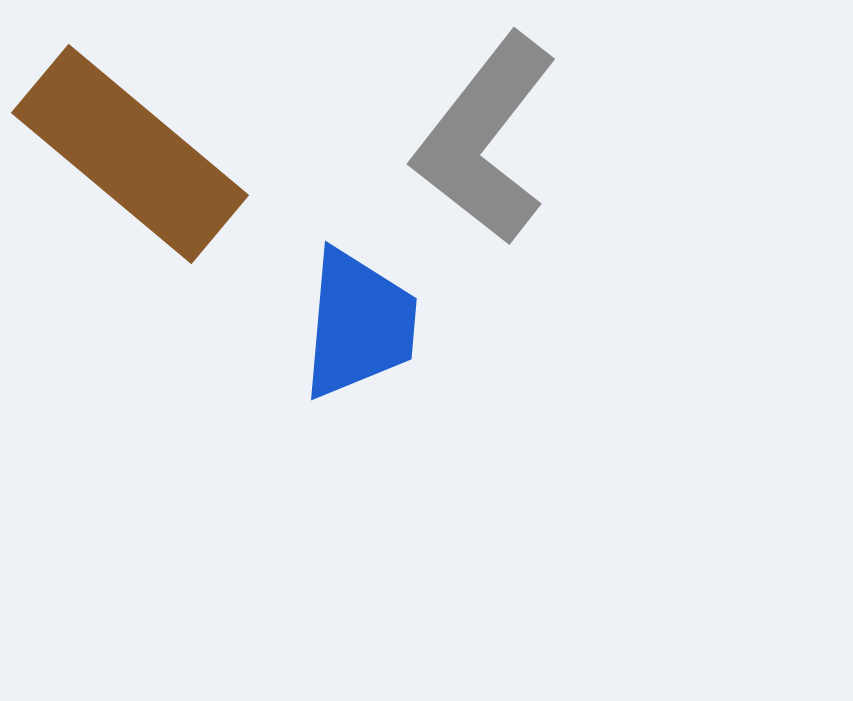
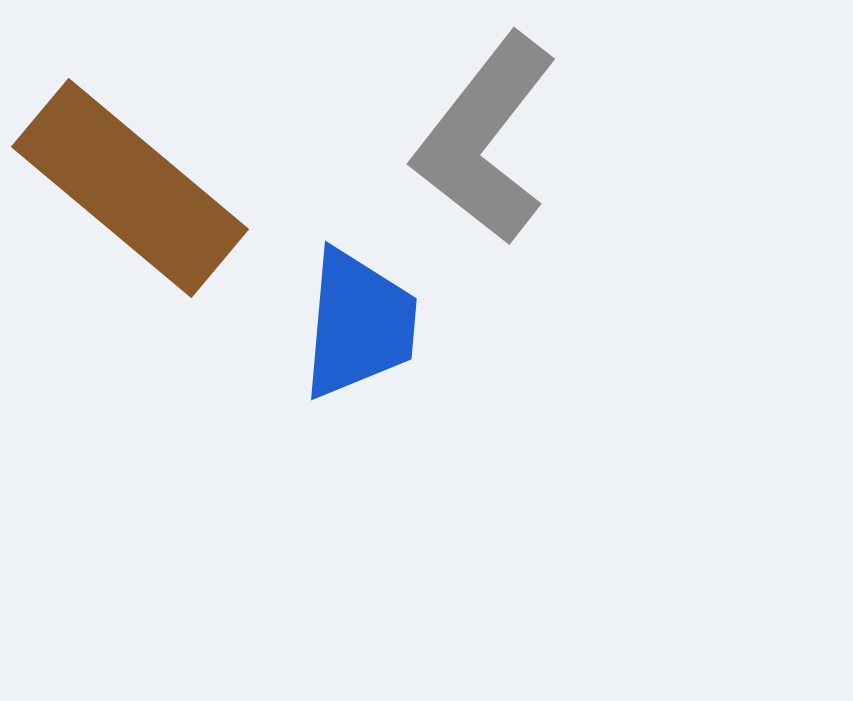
brown rectangle: moved 34 px down
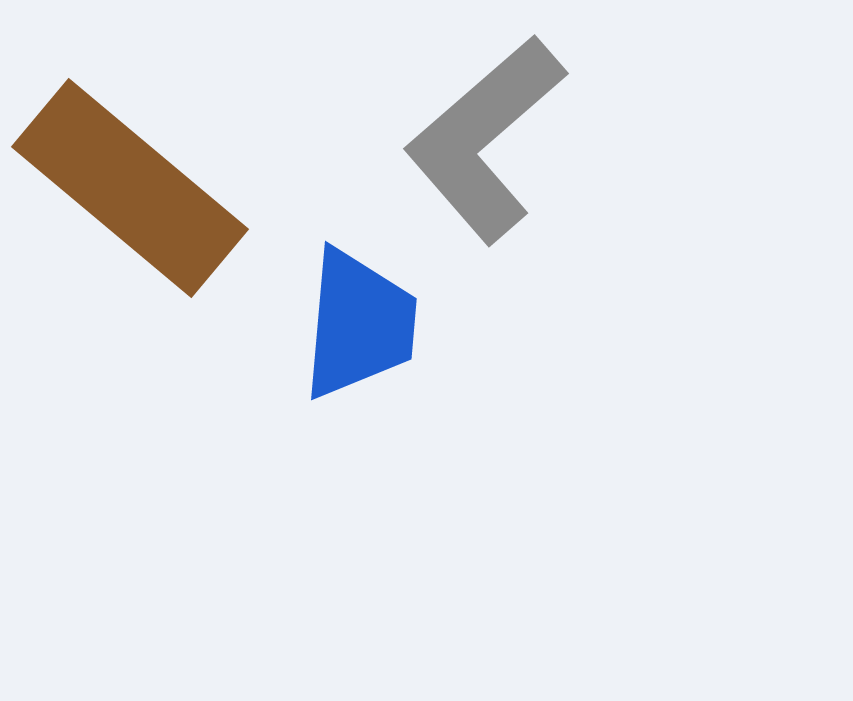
gray L-shape: rotated 11 degrees clockwise
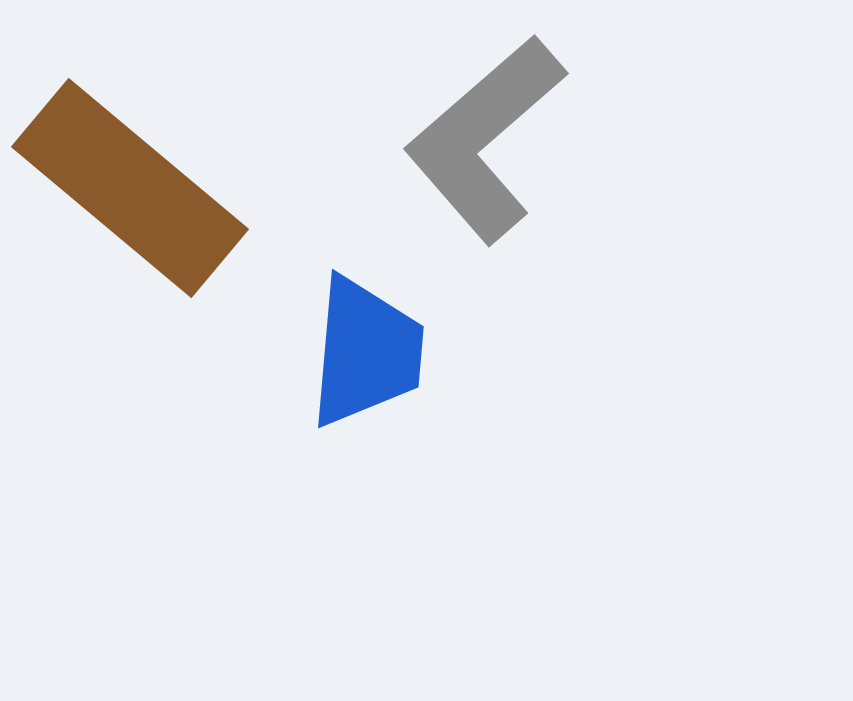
blue trapezoid: moved 7 px right, 28 px down
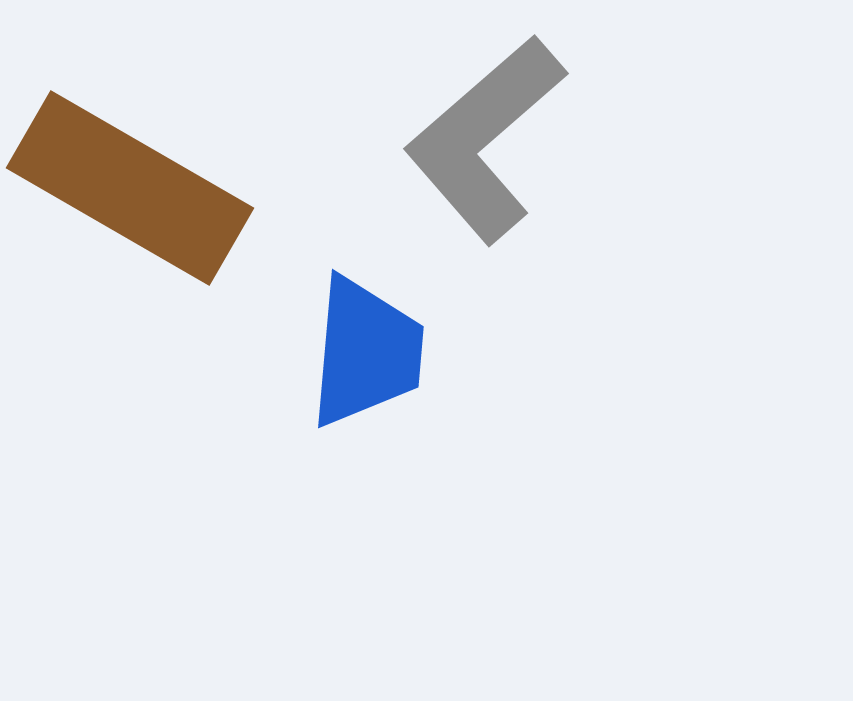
brown rectangle: rotated 10 degrees counterclockwise
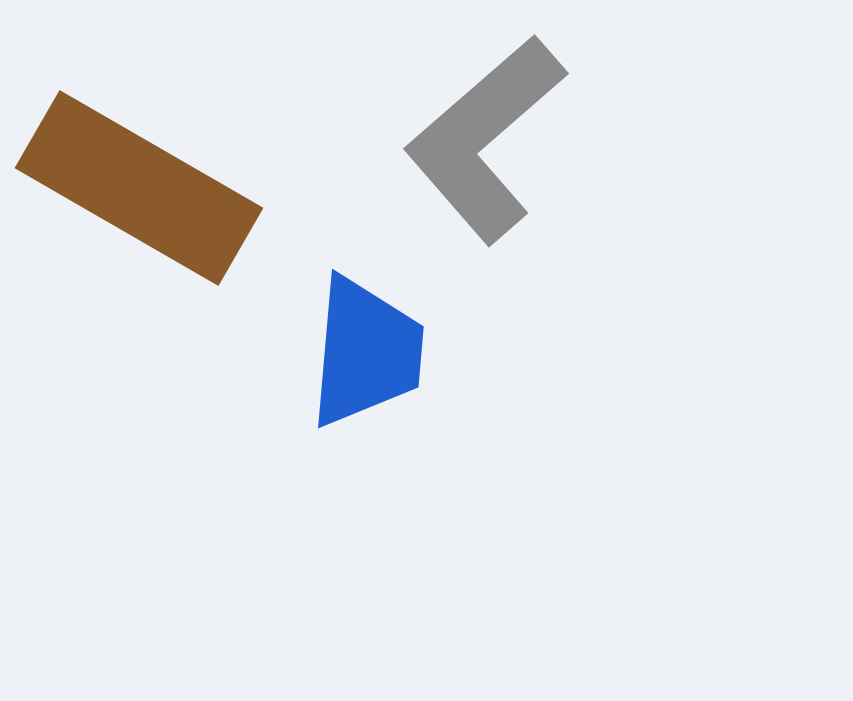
brown rectangle: moved 9 px right
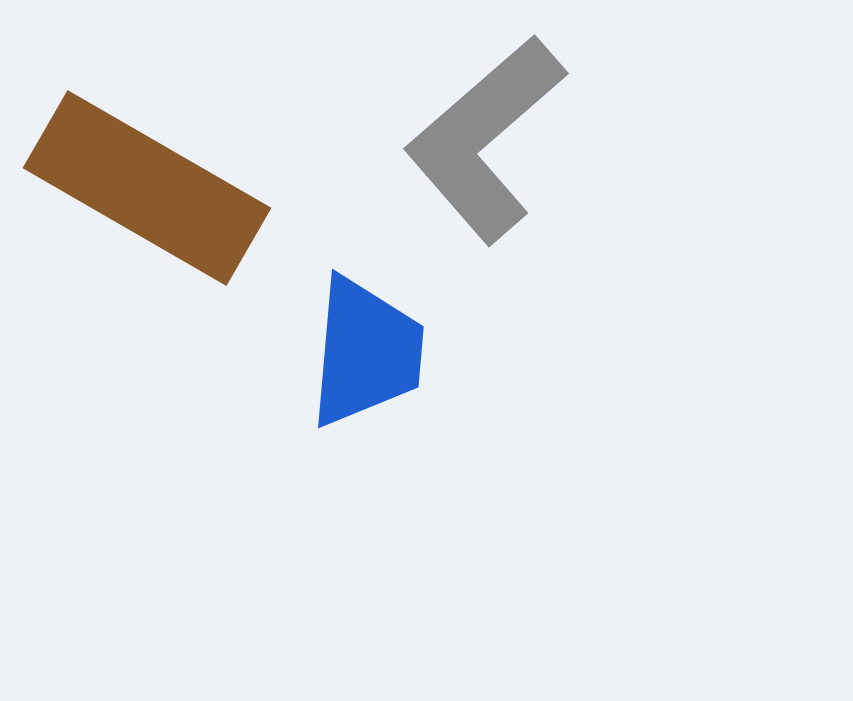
brown rectangle: moved 8 px right
